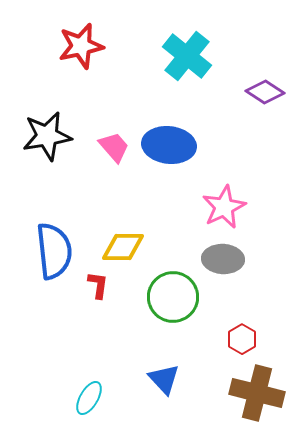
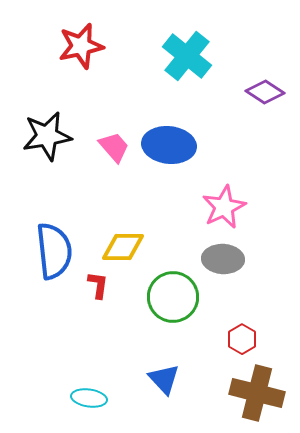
cyan ellipse: rotated 68 degrees clockwise
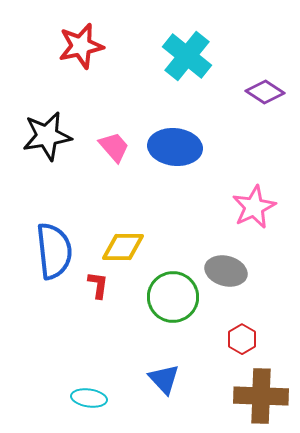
blue ellipse: moved 6 px right, 2 px down
pink star: moved 30 px right
gray ellipse: moved 3 px right, 12 px down; rotated 12 degrees clockwise
brown cross: moved 4 px right, 3 px down; rotated 12 degrees counterclockwise
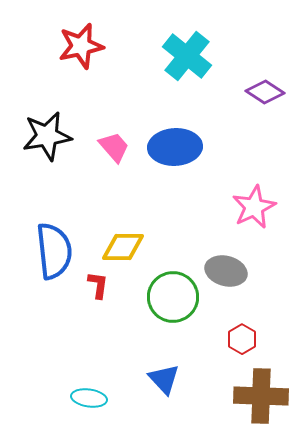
blue ellipse: rotated 9 degrees counterclockwise
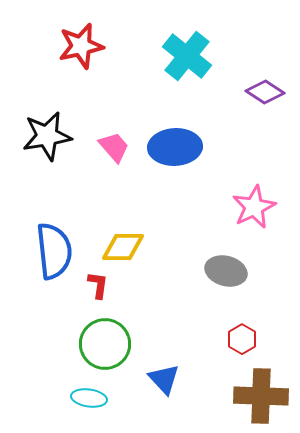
green circle: moved 68 px left, 47 px down
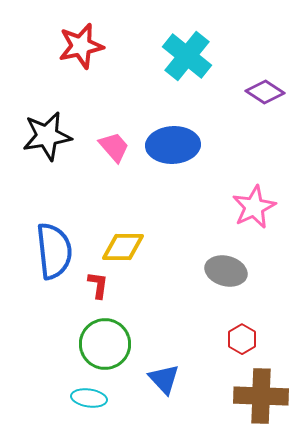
blue ellipse: moved 2 px left, 2 px up
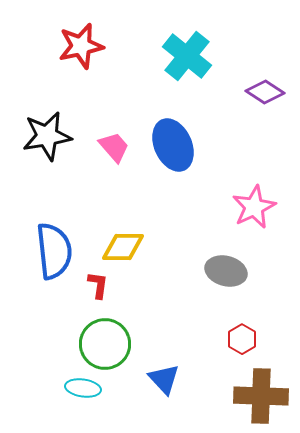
blue ellipse: rotated 69 degrees clockwise
cyan ellipse: moved 6 px left, 10 px up
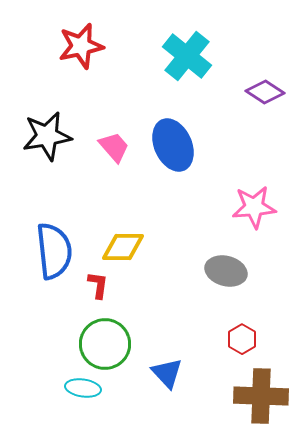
pink star: rotated 21 degrees clockwise
blue triangle: moved 3 px right, 6 px up
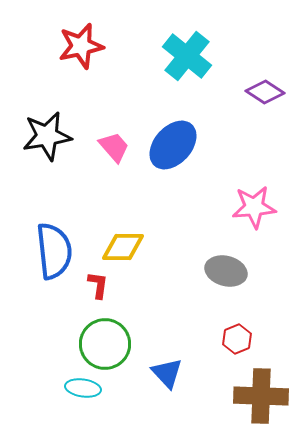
blue ellipse: rotated 66 degrees clockwise
red hexagon: moved 5 px left; rotated 8 degrees clockwise
